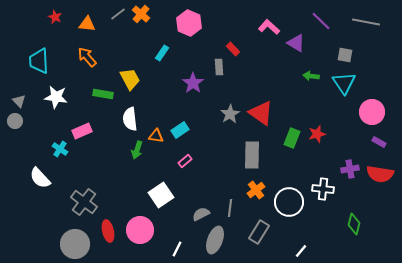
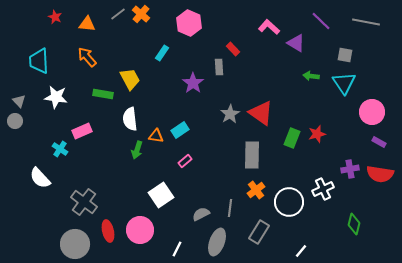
white cross at (323, 189): rotated 30 degrees counterclockwise
gray ellipse at (215, 240): moved 2 px right, 2 px down
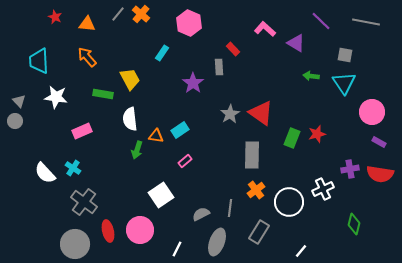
gray line at (118, 14): rotated 14 degrees counterclockwise
pink L-shape at (269, 27): moved 4 px left, 2 px down
cyan cross at (60, 149): moved 13 px right, 19 px down
white semicircle at (40, 178): moved 5 px right, 5 px up
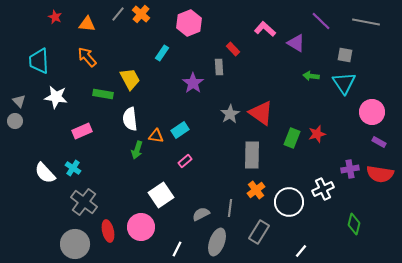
pink hexagon at (189, 23): rotated 15 degrees clockwise
pink circle at (140, 230): moved 1 px right, 3 px up
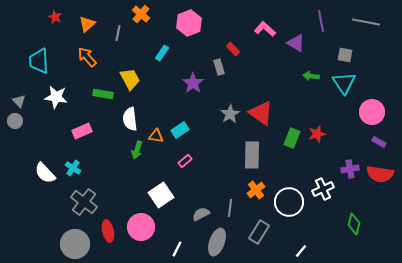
gray line at (118, 14): moved 19 px down; rotated 28 degrees counterclockwise
purple line at (321, 21): rotated 35 degrees clockwise
orange triangle at (87, 24): rotated 48 degrees counterclockwise
gray rectangle at (219, 67): rotated 14 degrees counterclockwise
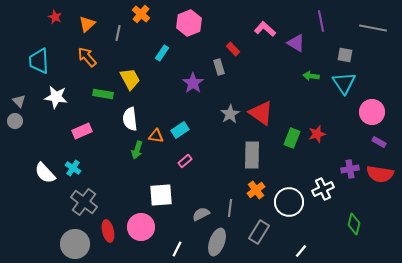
gray line at (366, 22): moved 7 px right, 6 px down
white square at (161, 195): rotated 30 degrees clockwise
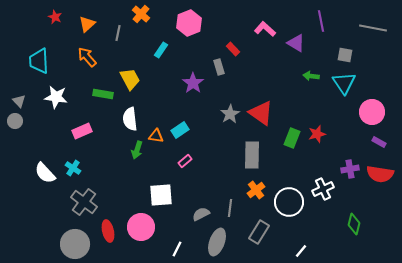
cyan rectangle at (162, 53): moved 1 px left, 3 px up
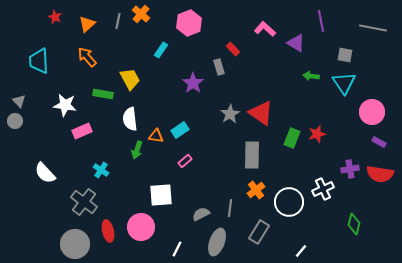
gray line at (118, 33): moved 12 px up
white star at (56, 97): moved 9 px right, 8 px down
cyan cross at (73, 168): moved 28 px right, 2 px down
